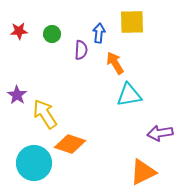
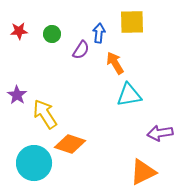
purple semicircle: rotated 30 degrees clockwise
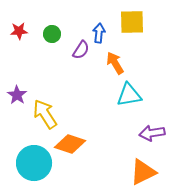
purple arrow: moved 8 px left
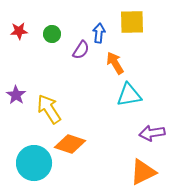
purple star: moved 1 px left
yellow arrow: moved 4 px right, 5 px up
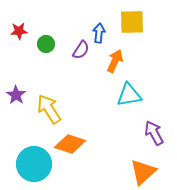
green circle: moved 6 px left, 10 px down
orange arrow: moved 2 px up; rotated 55 degrees clockwise
purple arrow: moved 2 px right; rotated 70 degrees clockwise
cyan circle: moved 1 px down
orange triangle: rotated 16 degrees counterclockwise
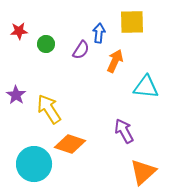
cyan triangle: moved 17 px right, 8 px up; rotated 16 degrees clockwise
purple arrow: moved 30 px left, 2 px up
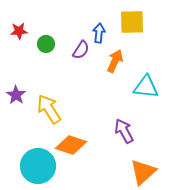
orange diamond: moved 1 px right, 1 px down
cyan circle: moved 4 px right, 2 px down
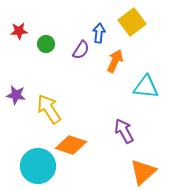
yellow square: rotated 36 degrees counterclockwise
purple star: rotated 24 degrees counterclockwise
